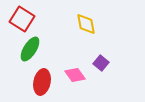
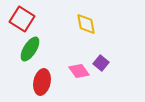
pink diamond: moved 4 px right, 4 px up
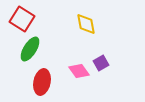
purple square: rotated 21 degrees clockwise
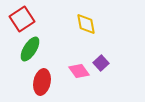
red square: rotated 25 degrees clockwise
purple square: rotated 14 degrees counterclockwise
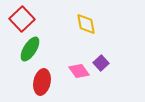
red square: rotated 10 degrees counterclockwise
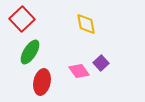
green ellipse: moved 3 px down
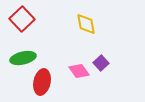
green ellipse: moved 7 px left, 6 px down; rotated 45 degrees clockwise
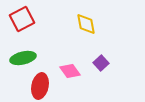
red square: rotated 15 degrees clockwise
pink diamond: moved 9 px left
red ellipse: moved 2 px left, 4 px down
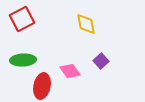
green ellipse: moved 2 px down; rotated 10 degrees clockwise
purple square: moved 2 px up
red ellipse: moved 2 px right
